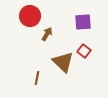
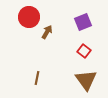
red circle: moved 1 px left, 1 px down
purple square: rotated 18 degrees counterclockwise
brown arrow: moved 2 px up
brown triangle: moved 23 px right, 18 px down; rotated 10 degrees clockwise
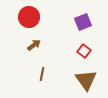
brown arrow: moved 13 px left, 13 px down; rotated 24 degrees clockwise
brown line: moved 5 px right, 4 px up
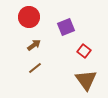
purple square: moved 17 px left, 5 px down
brown line: moved 7 px left, 6 px up; rotated 40 degrees clockwise
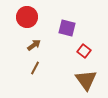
red circle: moved 2 px left
purple square: moved 1 px right, 1 px down; rotated 36 degrees clockwise
brown line: rotated 24 degrees counterclockwise
